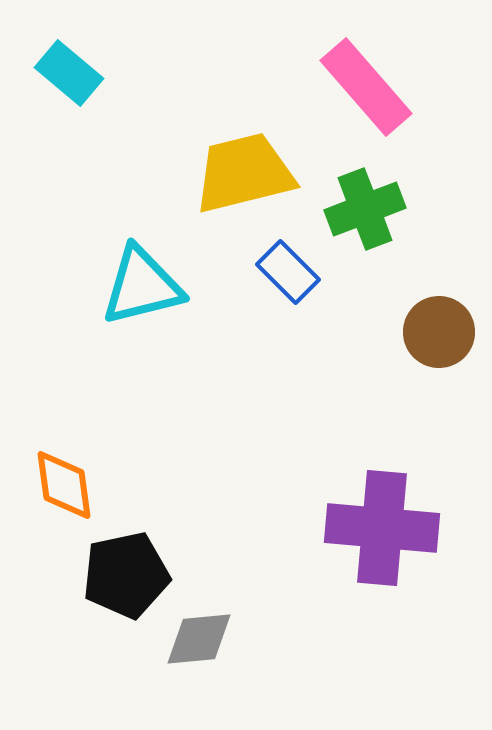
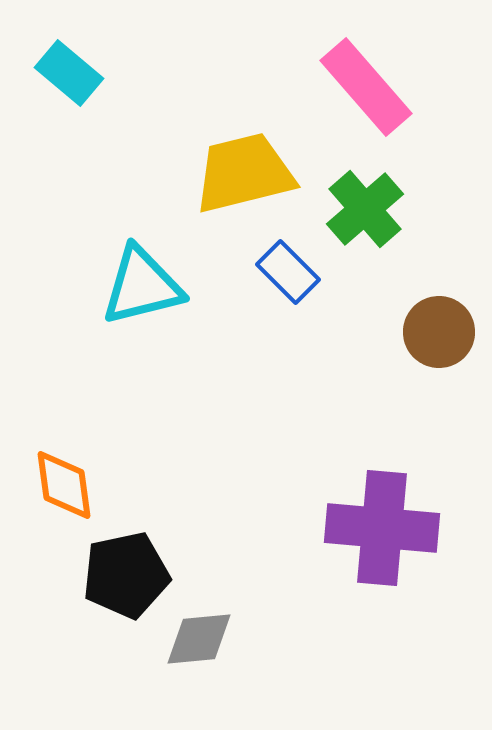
green cross: rotated 20 degrees counterclockwise
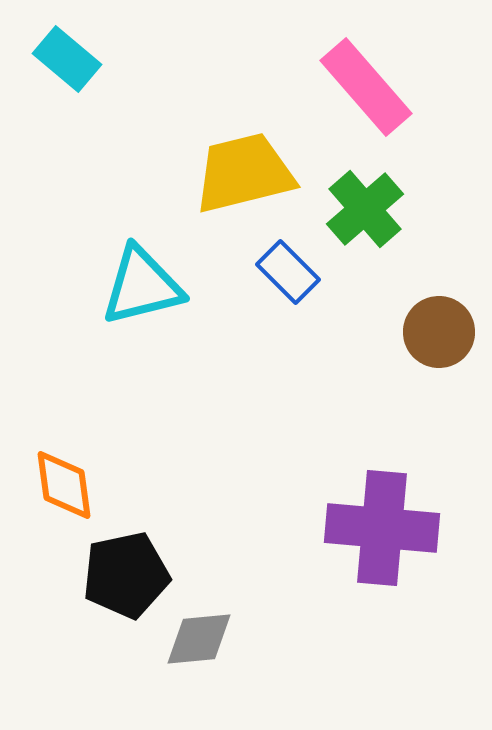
cyan rectangle: moved 2 px left, 14 px up
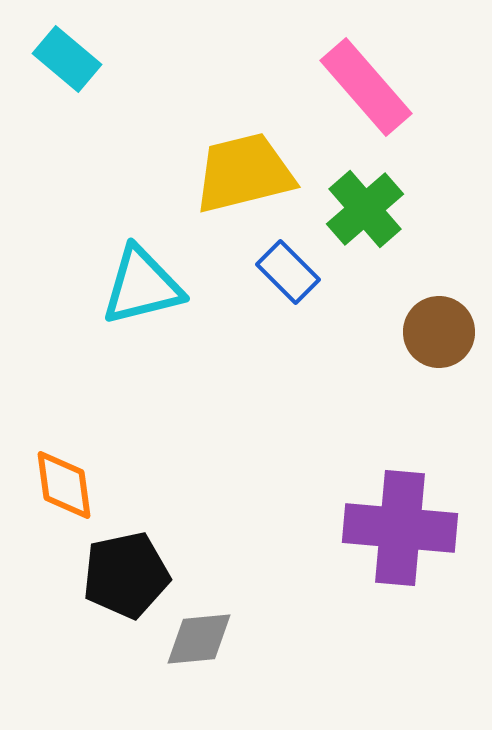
purple cross: moved 18 px right
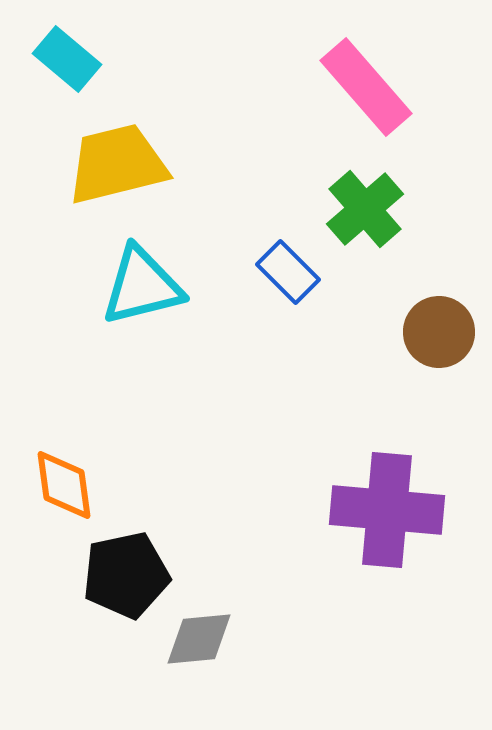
yellow trapezoid: moved 127 px left, 9 px up
purple cross: moved 13 px left, 18 px up
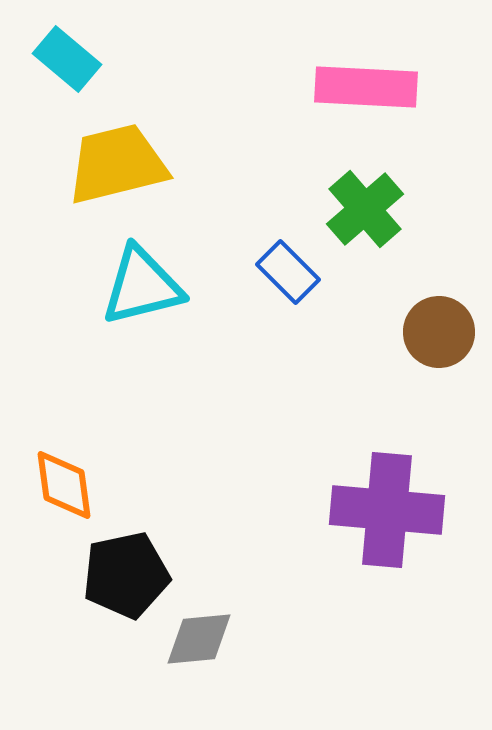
pink rectangle: rotated 46 degrees counterclockwise
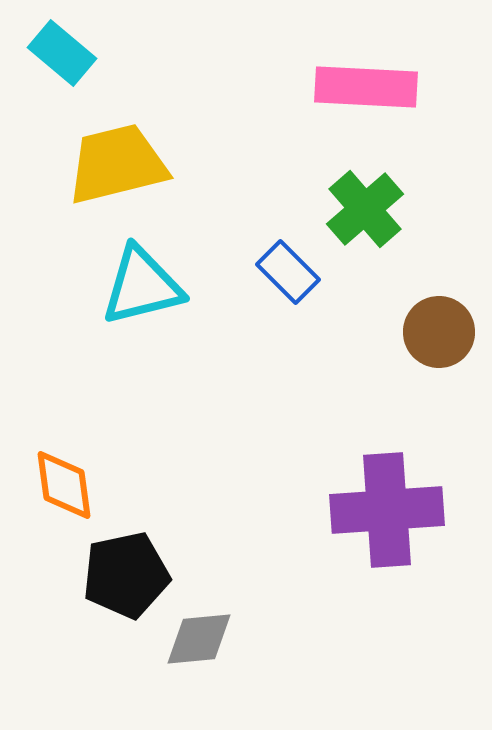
cyan rectangle: moved 5 px left, 6 px up
purple cross: rotated 9 degrees counterclockwise
